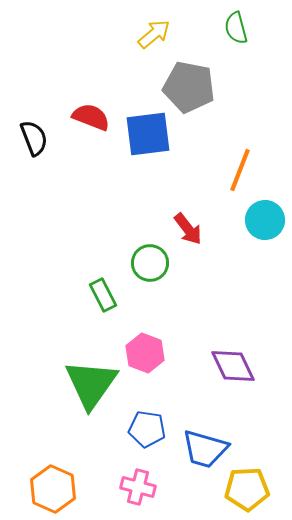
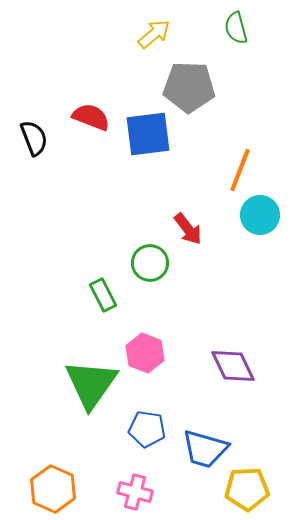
gray pentagon: rotated 9 degrees counterclockwise
cyan circle: moved 5 px left, 5 px up
pink cross: moved 3 px left, 5 px down
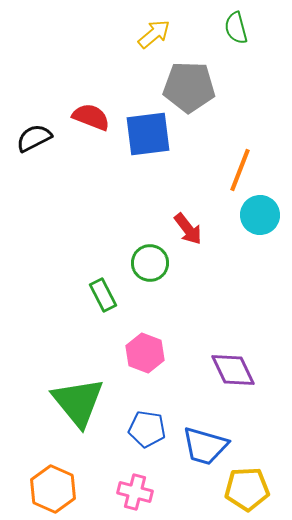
black semicircle: rotated 96 degrees counterclockwise
purple diamond: moved 4 px down
green triangle: moved 13 px left, 18 px down; rotated 14 degrees counterclockwise
blue trapezoid: moved 3 px up
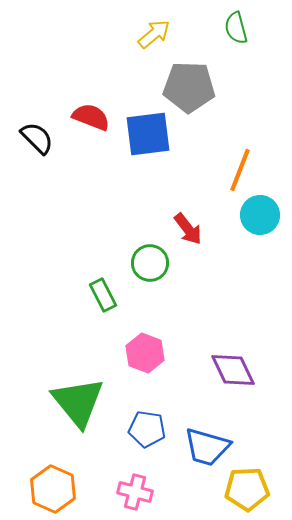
black semicircle: moved 3 px right; rotated 72 degrees clockwise
blue trapezoid: moved 2 px right, 1 px down
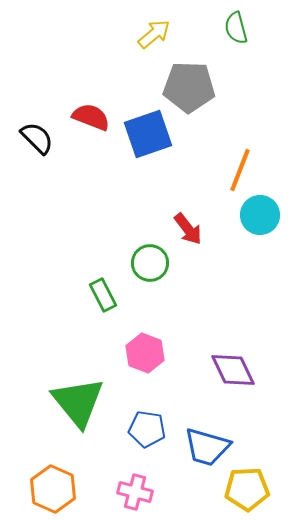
blue square: rotated 12 degrees counterclockwise
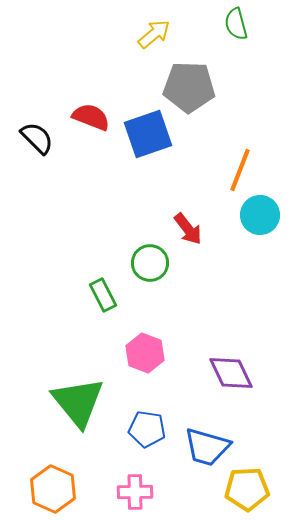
green semicircle: moved 4 px up
purple diamond: moved 2 px left, 3 px down
pink cross: rotated 16 degrees counterclockwise
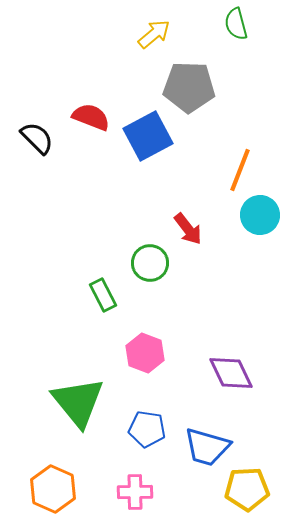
blue square: moved 2 px down; rotated 9 degrees counterclockwise
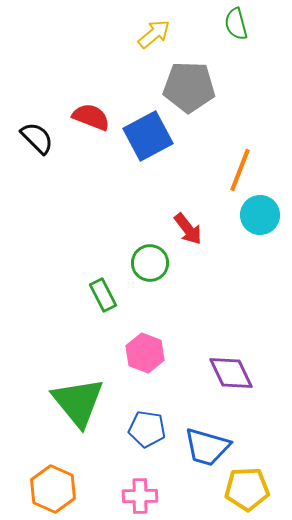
pink cross: moved 5 px right, 4 px down
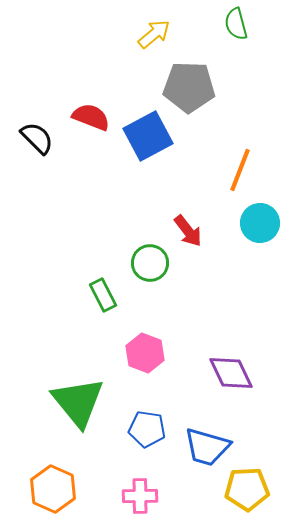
cyan circle: moved 8 px down
red arrow: moved 2 px down
